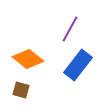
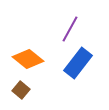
blue rectangle: moved 2 px up
brown square: rotated 24 degrees clockwise
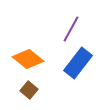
purple line: moved 1 px right
brown square: moved 8 px right
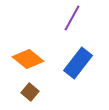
purple line: moved 1 px right, 11 px up
brown square: moved 1 px right, 2 px down
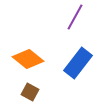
purple line: moved 3 px right, 1 px up
brown square: rotated 12 degrees counterclockwise
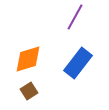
orange diamond: rotated 56 degrees counterclockwise
brown square: moved 1 px left, 1 px up; rotated 30 degrees clockwise
